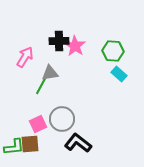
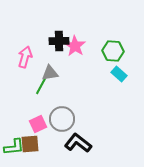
pink arrow: rotated 15 degrees counterclockwise
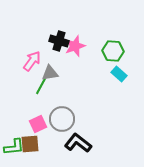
black cross: rotated 18 degrees clockwise
pink star: rotated 20 degrees clockwise
pink arrow: moved 7 px right, 4 px down; rotated 20 degrees clockwise
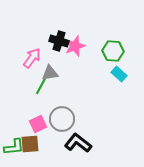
pink arrow: moved 3 px up
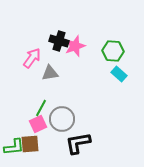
green line: moved 22 px down
black L-shape: rotated 48 degrees counterclockwise
